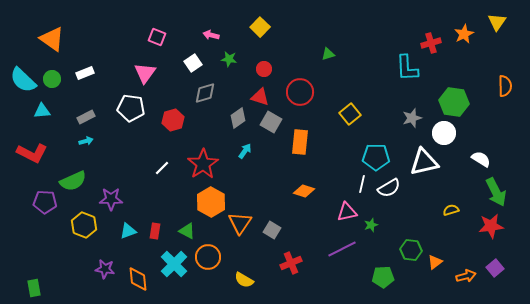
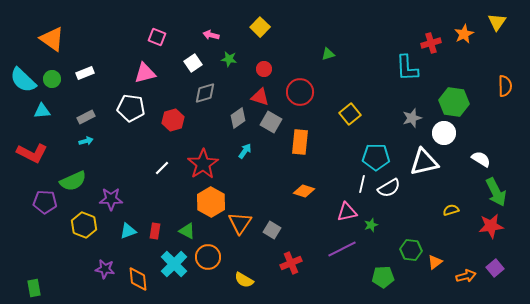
pink triangle at (145, 73): rotated 40 degrees clockwise
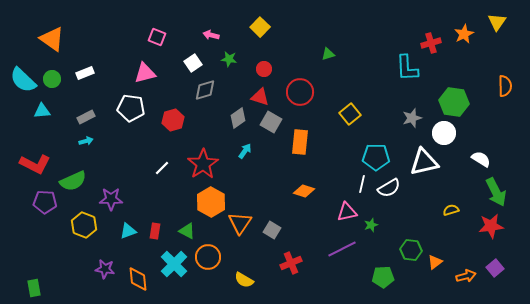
gray diamond at (205, 93): moved 3 px up
red L-shape at (32, 153): moved 3 px right, 11 px down
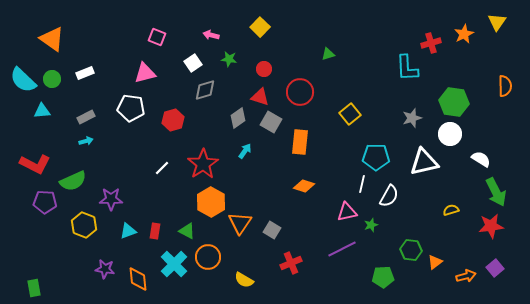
white circle at (444, 133): moved 6 px right, 1 px down
white semicircle at (389, 188): moved 8 px down; rotated 30 degrees counterclockwise
orange diamond at (304, 191): moved 5 px up
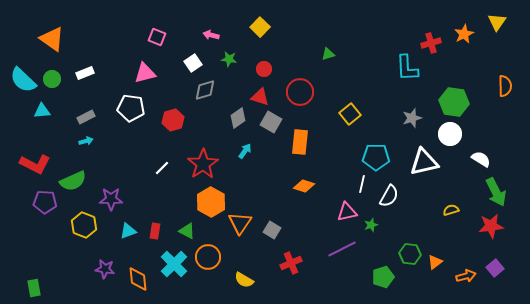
green hexagon at (411, 250): moved 1 px left, 4 px down
green pentagon at (383, 277): rotated 15 degrees counterclockwise
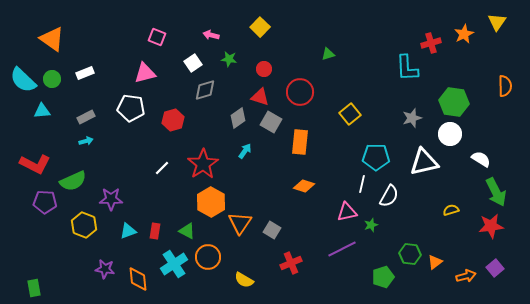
cyan cross at (174, 264): rotated 12 degrees clockwise
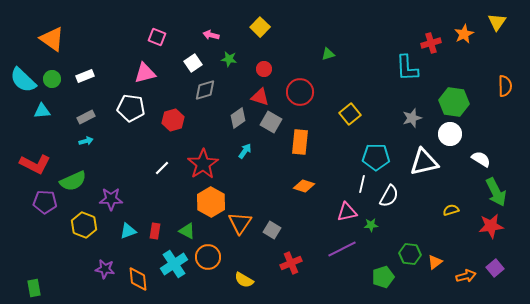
white rectangle at (85, 73): moved 3 px down
green star at (371, 225): rotated 16 degrees clockwise
